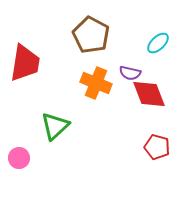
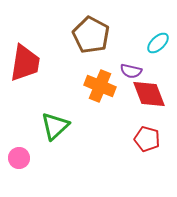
purple semicircle: moved 1 px right, 2 px up
orange cross: moved 4 px right, 3 px down
red pentagon: moved 10 px left, 8 px up
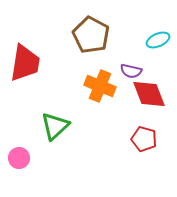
cyan ellipse: moved 3 px up; rotated 20 degrees clockwise
red pentagon: moved 3 px left
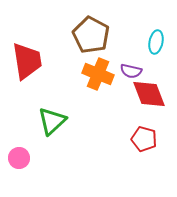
cyan ellipse: moved 2 px left, 2 px down; rotated 55 degrees counterclockwise
red trapezoid: moved 2 px right, 2 px up; rotated 18 degrees counterclockwise
orange cross: moved 2 px left, 12 px up
green triangle: moved 3 px left, 5 px up
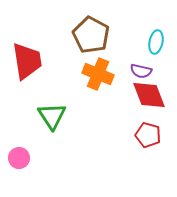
purple semicircle: moved 10 px right
red diamond: moved 1 px down
green triangle: moved 5 px up; rotated 20 degrees counterclockwise
red pentagon: moved 4 px right, 4 px up
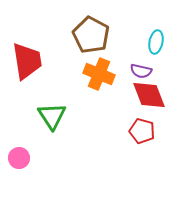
orange cross: moved 1 px right
red pentagon: moved 6 px left, 4 px up
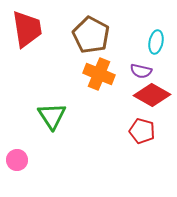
red trapezoid: moved 32 px up
red diamond: moved 3 px right; rotated 39 degrees counterclockwise
pink circle: moved 2 px left, 2 px down
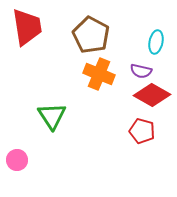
red trapezoid: moved 2 px up
